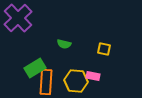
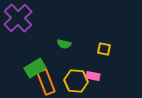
orange rectangle: rotated 25 degrees counterclockwise
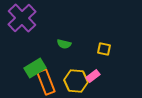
purple cross: moved 4 px right
pink rectangle: rotated 48 degrees counterclockwise
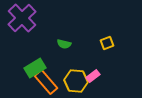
yellow square: moved 3 px right, 6 px up; rotated 32 degrees counterclockwise
orange rectangle: rotated 20 degrees counterclockwise
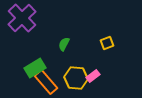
green semicircle: rotated 104 degrees clockwise
yellow hexagon: moved 3 px up
